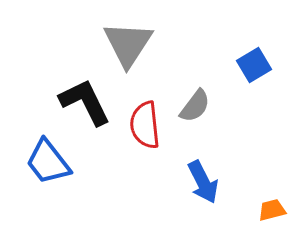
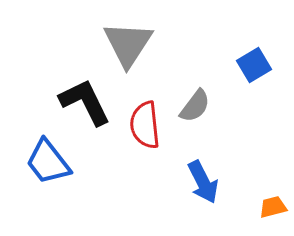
orange trapezoid: moved 1 px right, 3 px up
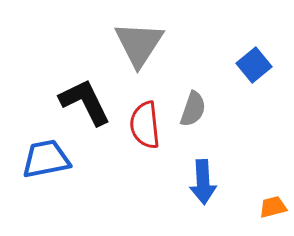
gray triangle: moved 11 px right
blue square: rotated 8 degrees counterclockwise
gray semicircle: moved 2 px left, 3 px down; rotated 18 degrees counterclockwise
blue trapezoid: moved 2 px left, 3 px up; rotated 117 degrees clockwise
blue arrow: rotated 24 degrees clockwise
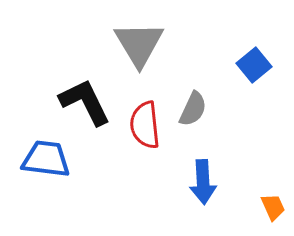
gray triangle: rotated 4 degrees counterclockwise
gray semicircle: rotated 6 degrees clockwise
blue trapezoid: rotated 18 degrees clockwise
orange trapezoid: rotated 80 degrees clockwise
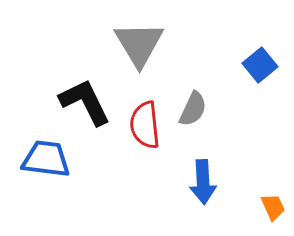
blue square: moved 6 px right
